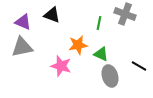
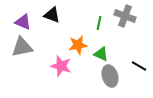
gray cross: moved 2 px down
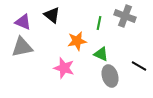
black triangle: rotated 18 degrees clockwise
orange star: moved 1 px left, 4 px up
pink star: moved 3 px right, 2 px down
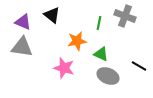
gray triangle: rotated 20 degrees clockwise
gray ellipse: moved 2 px left; rotated 50 degrees counterclockwise
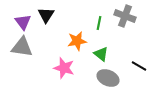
black triangle: moved 6 px left; rotated 24 degrees clockwise
purple triangle: rotated 30 degrees clockwise
green triangle: rotated 14 degrees clockwise
gray ellipse: moved 2 px down
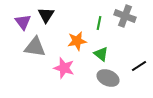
gray triangle: moved 13 px right
black line: rotated 63 degrees counterclockwise
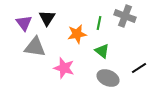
black triangle: moved 1 px right, 3 px down
purple triangle: moved 1 px right, 1 px down
orange star: moved 7 px up
green triangle: moved 1 px right, 3 px up
black line: moved 2 px down
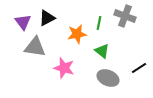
black triangle: rotated 30 degrees clockwise
purple triangle: moved 1 px left, 1 px up
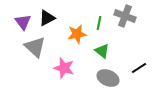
gray triangle: rotated 35 degrees clockwise
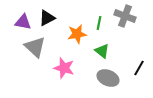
purple triangle: rotated 42 degrees counterclockwise
black line: rotated 28 degrees counterclockwise
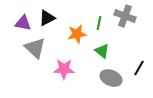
purple triangle: moved 1 px down
gray triangle: moved 1 px down
pink star: moved 1 px down; rotated 15 degrees counterclockwise
gray ellipse: moved 3 px right
